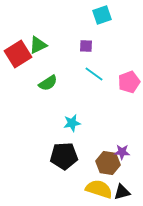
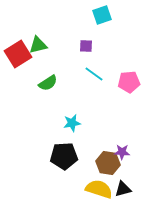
green triangle: rotated 12 degrees clockwise
pink pentagon: rotated 15 degrees clockwise
black triangle: moved 1 px right, 3 px up
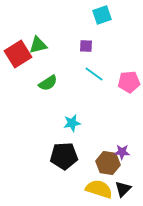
black triangle: rotated 30 degrees counterclockwise
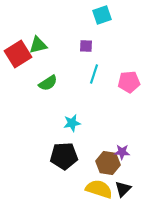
cyan line: rotated 72 degrees clockwise
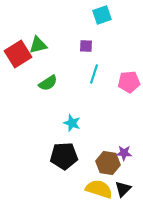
cyan star: rotated 30 degrees clockwise
purple star: moved 2 px right, 1 px down
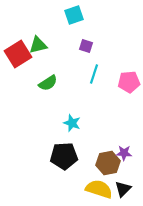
cyan square: moved 28 px left
purple square: rotated 16 degrees clockwise
brown hexagon: rotated 20 degrees counterclockwise
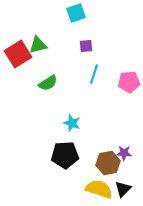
cyan square: moved 2 px right, 2 px up
purple square: rotated 24 degrees counterclockwise
black pentagon: moved 1 px right, 1 px up
